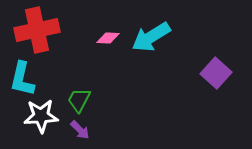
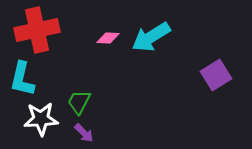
purple square: moved 2 px down; rotated 16 degrees clockwise
green trapezoid: moved 2 px down
white star: moved 3 px down
purple arrow: moved 4 px right, 3 px down
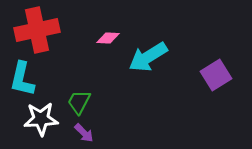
cyan arrow: moved 3 px left, 20 px down
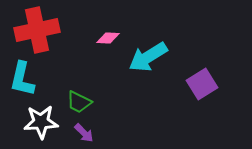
purple square: moved 14 px left, 9 px down
green trapezoid: rotated 92 degrees counterclockwise
white star: moved 3 px down
